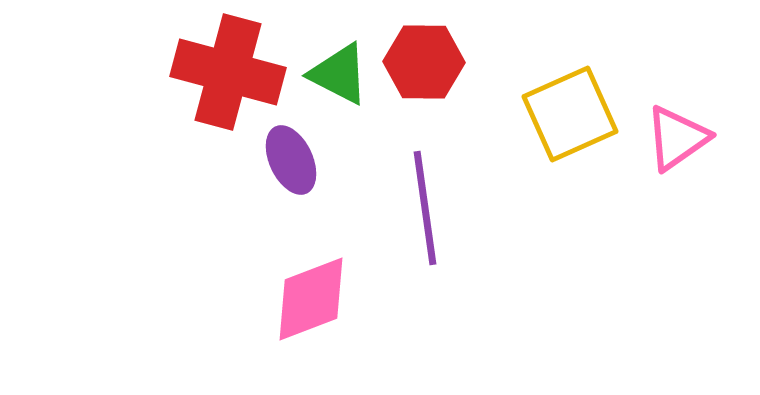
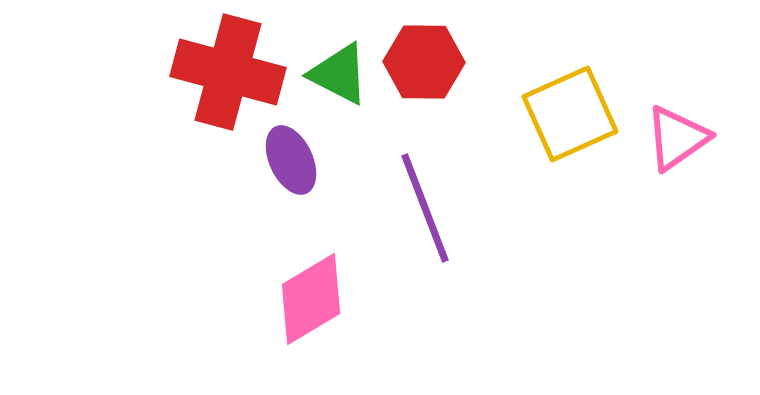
purple line: rotated 13 degrees counterclockwise
pink diamond: rotated 10 degrees counterclockwise
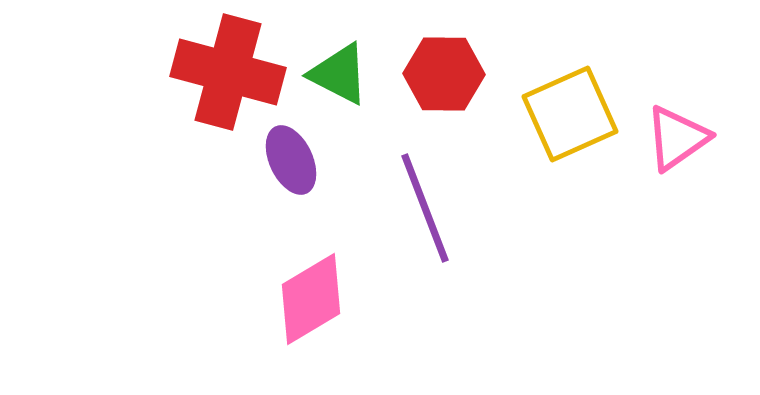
red hexagon: moved 20 px right, 12 px down
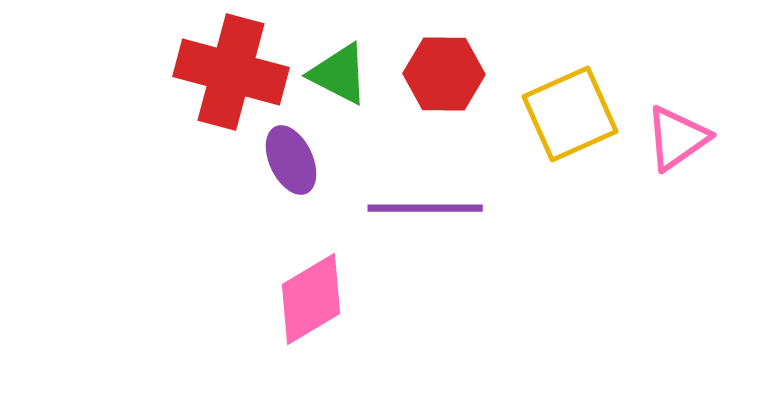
red cross: moved 3 px right
purple line: rotated 69 degrees counterclockwise
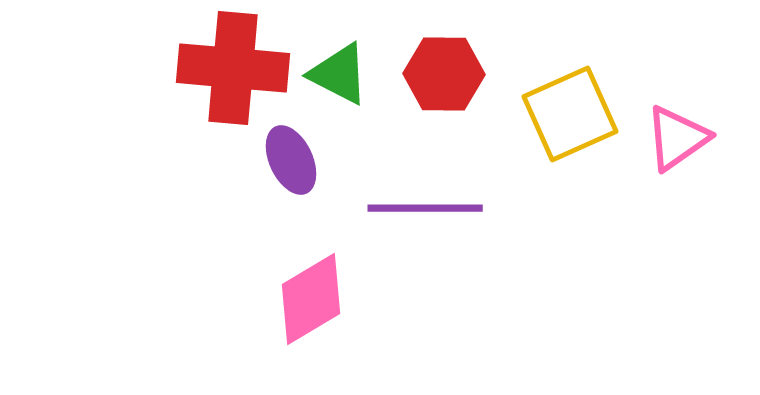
red cross: moved 2 px right, 4 px up; rotated 10 degrees counterclockwise
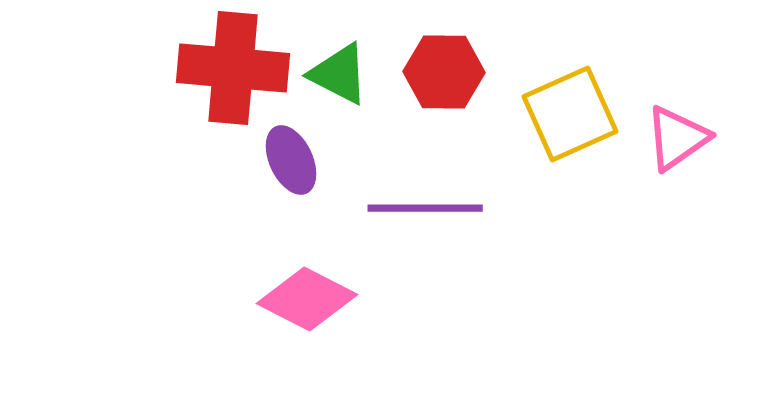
red hexagon: moved 2 px up
pink diamond: moved 4 px left; rotated 58 degrees clockwise
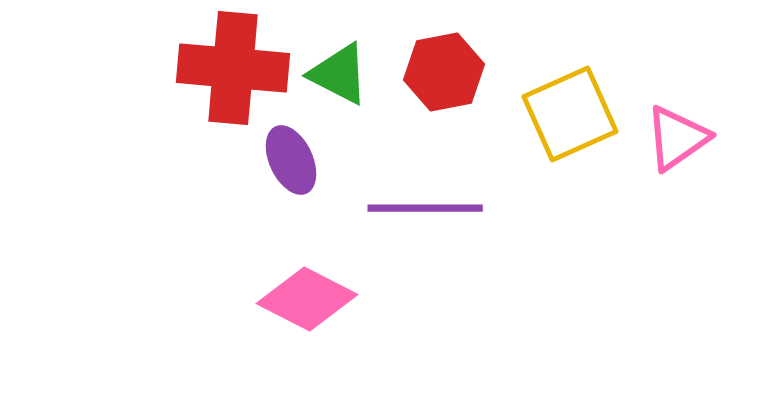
red hexagon: rotated 12 degrees counterclockwise
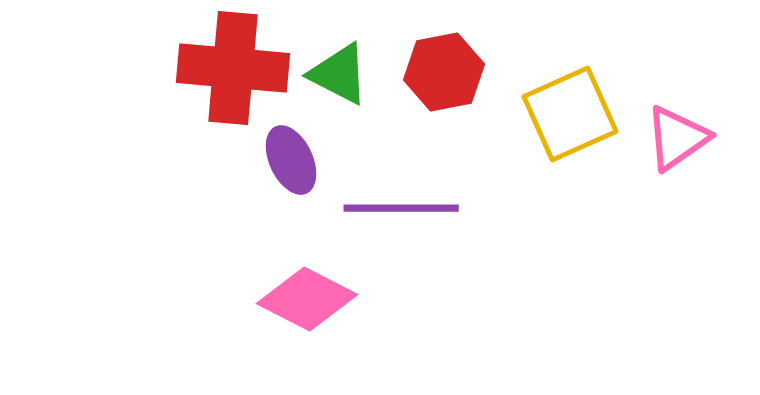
purple line: moved 24 px left
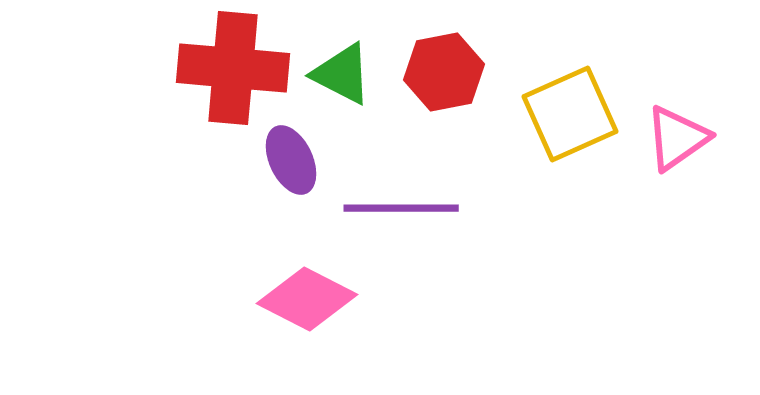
green triangle: moved 3 px right
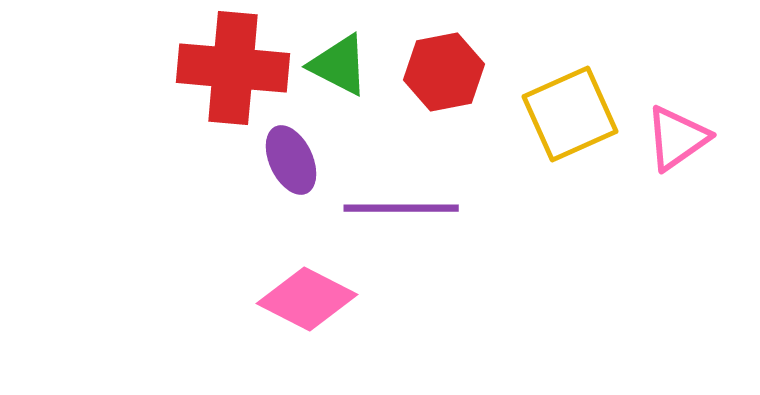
green triangle: moved 3 px left, 9 px up
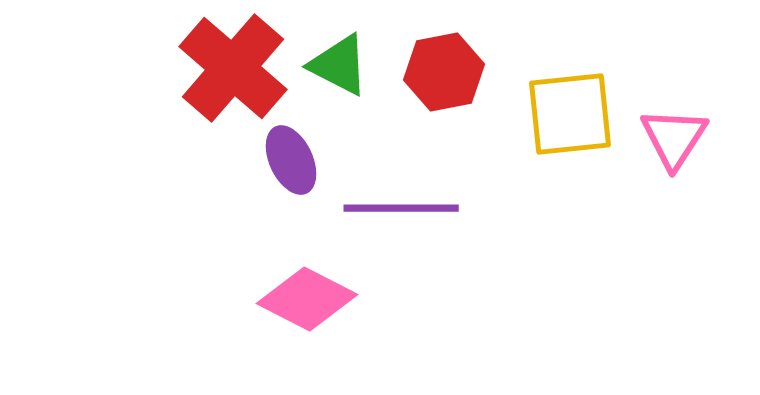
red cross: rotated 36 degrees clockwise
yellow square: rotated 18 degrees clockwise
pink triangle: moved 3 px left; rotated 22 degrees counterclockwise
